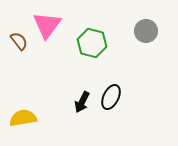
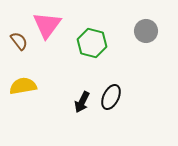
yellow semicircle: moved 32 px up
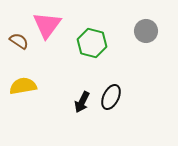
brown semicircle: rotated 18 degrees counterclockwise
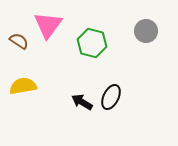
pink triangle: moved 1 px right
black arrow: rotated 95 degrees clockwise
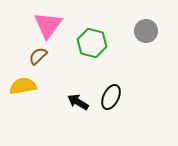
brown semicircle: moved 19 px right, 15 px down; rotated 78 degrees counterclockwise
black arrow: moved 4 px left
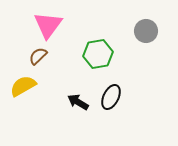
green hexagon: moved 6 px right, 11 px down; rotated 24 degrees counterclockwise
yellow semicircle: rotated 20 degrees counterclockwise
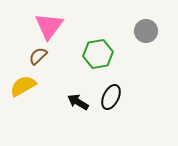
pink triangle: moved 1 px right, 1 px down
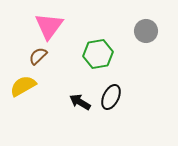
black arrow: moved 2 px right
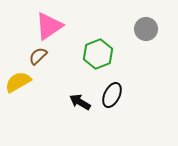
pink triangle: rotated 20 degrees clockwise
gray circle: moved 2 px up
green hexagon: rotated 12 degrees counterclockwise
yellow semicircle: moved 5 px left, 4 px up
black ellipse: moved 1 px right, 2 px up
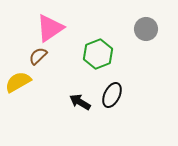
pink triangle: moved 1 px right, 2 px down
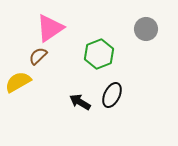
green hexagon: moved 1 px right
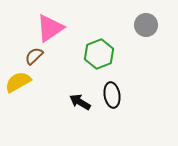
gray circle: moved 4 px up
brown semicircle: moved 4 px left
black ellipse: rotated 35 degrees counterclockwise
